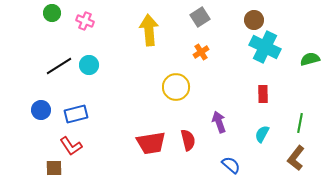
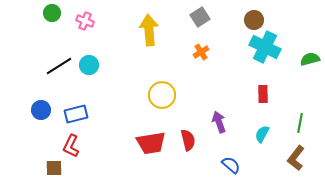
yellow circle: moved 14 px left, 8 px down
red L-shape: rotated 60 degrees clockwise
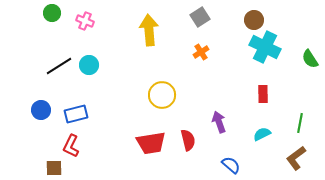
green semicircle: rotated 108 degrees counterclockwise
cyan semicircle: rotated 36 degrees clockwise
brown L-shape: rotated 15 degrees clockwise
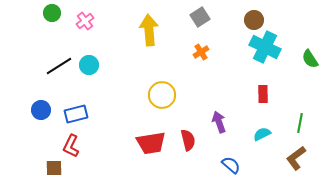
pink cross: rotated 30 degrees clockwise
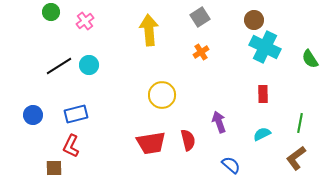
green circle: moved 1 px left, 1 px up
blue circle: moved 8 px left, 5 px down
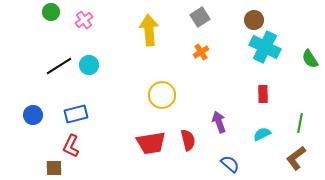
pink cross: moved 1 px left, 1 px up
blue semicircle: moved 1 px left, 1 px up
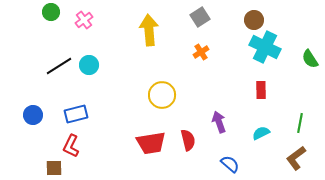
red rectangle: moved 2 px left, 4 px up
cyan semicircle: moved 1 px left, 1 px up
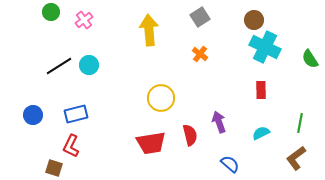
orange cross: moved 1 px left, 2 px down; rotated 21 degrees counterclockwise
yellow circle: moved 1 px left, 3 px down
red semicircle: moved 2 px right, 5 px up
brown square: rotated 18 degrees clockwise
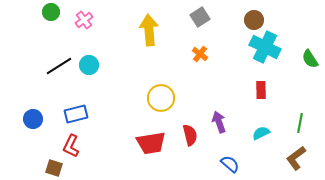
blue circle: moved 4 px down
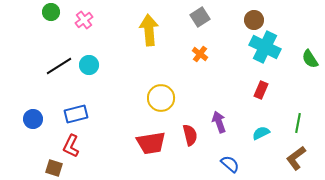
red rectangle: rotated 24 degrees clockwise
green line: moved 2 px left
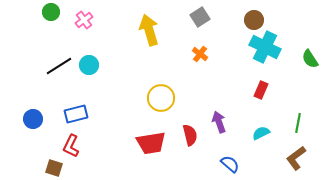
yellow arrow: rotated 12 degrees counterclockwise
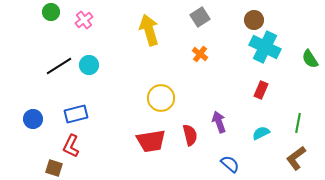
red trapezoid: moved 2 px up
